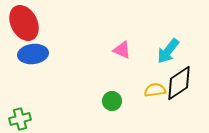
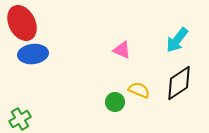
red ellipse: moved 2 px left
cyan arrow: moved 9 px right, 11 px up
yellow semicircle: moved 16 px left; rotated 30 degrees clockwise
green circle: moved 3 px right, 1 px down
green cross: rotated 15 degrees counterclockwise
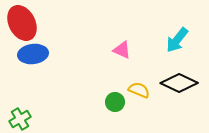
black diamond: rotated 60 degrees clockwise
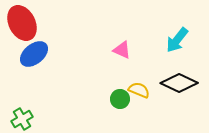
blue ellipse: moved 1 px right; rotated 32 degrees counterclockwise
green circle: moved 5 px right, 3 px up
green cross: moved 2 px right
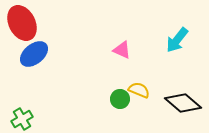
black diamond: moved 4 px right, 20 px down; rotated 15 degrees clockwise
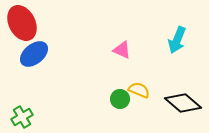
cyan arrow: rotated 16 degrees counterclockwise
green cross: moved 2 px up
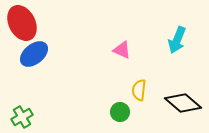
yellow semicircle: rotated 105 degrees counterclockwise
green circle: moved 13 px down
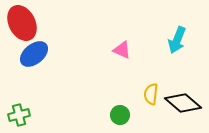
yellow semicircle: moved 12 px right, 4 px down
green circle: moved 3 px down
green cross: moved 3 px left, 2 px up; rotated 15 degrees clockwise
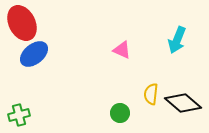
green circle: moved 2 px up
